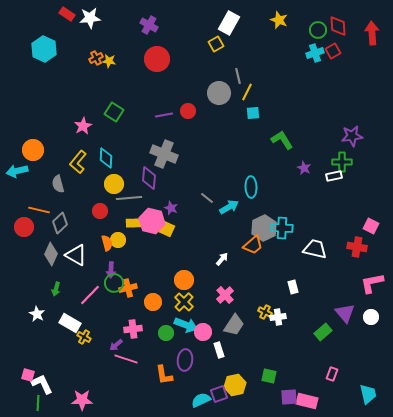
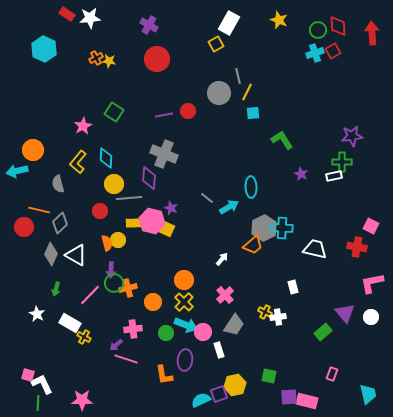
purple star at (304, 168): moved 3 px left, 6 px down
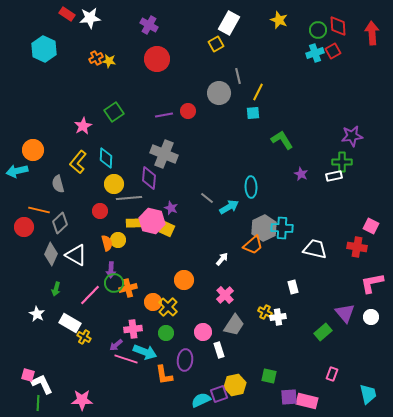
yellow line at (247, 92): moved 11 px right
green square at (114, 112): rotated 24 degrees clockwise
yellow cross at (184, 302): moved 16 px left, 5 px down
cyan arrow at (186, 325): moved 41 px left, 27 px down
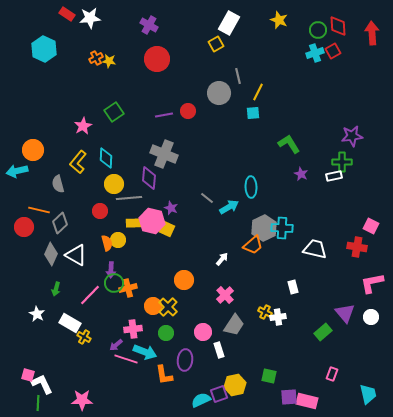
green L-shape at (282, 140): moved 7 px right, 4 px down
orange circle at (153, 302): moved 4 px down
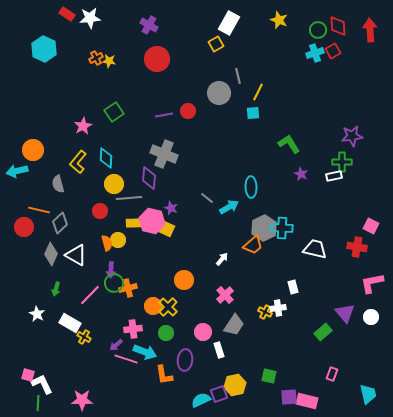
red arrow at (372, 33): moved 2 px left, 3 px up
white cross at (278, 317): moved 9 px up
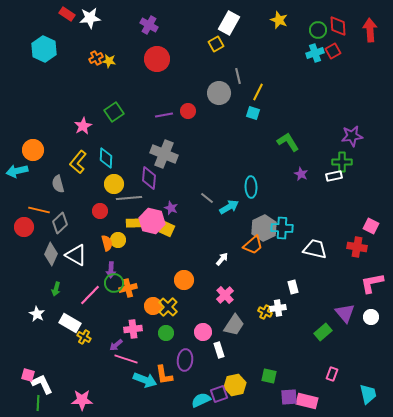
cyan square at (253, 113): rotated 24 degrees clockwise
green L-shape at (289, 144): moved 1 px left, 2 px up
cyan arrow at (145, 352): moved 28 px down
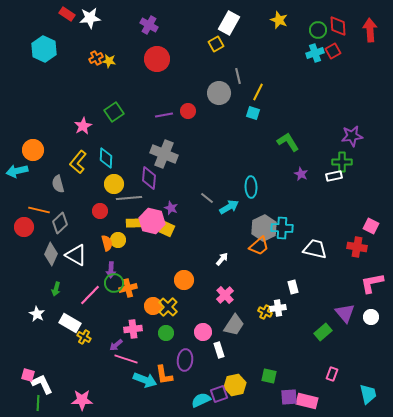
orange trapezoid at (253, 245): moved 6 px right, 1 px down
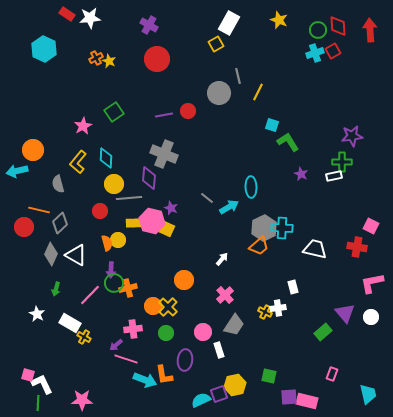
yellow star at (109, 61): rotated 16 degrees clockwise
cyan square at (253, 113): moved 19 px right, 12 px down
